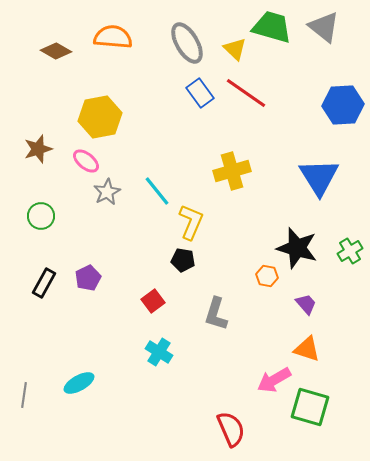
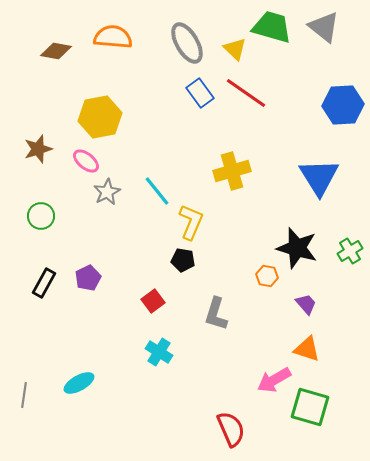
brown diamond: rotated 20 degrees counterclockwise
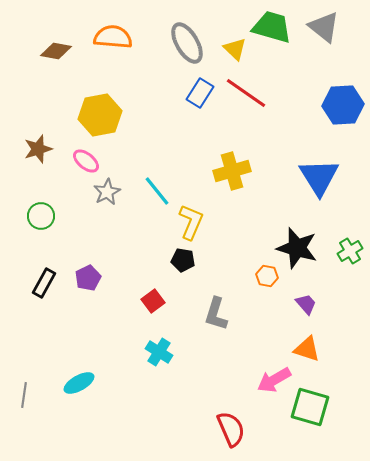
blue rectangle: rotated 68 degrees clockwise
yellow hexagon: moved 2 px up
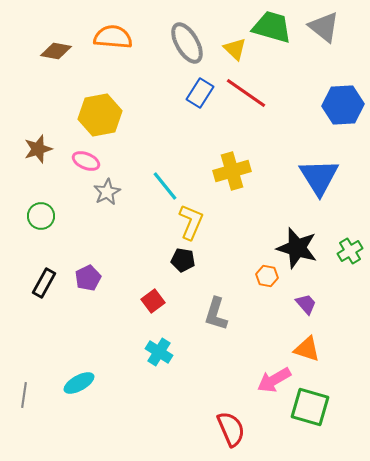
pink ellipse: rotated 16 degrees counterclockwise
cyan line: moved 8 px right, 5 px up
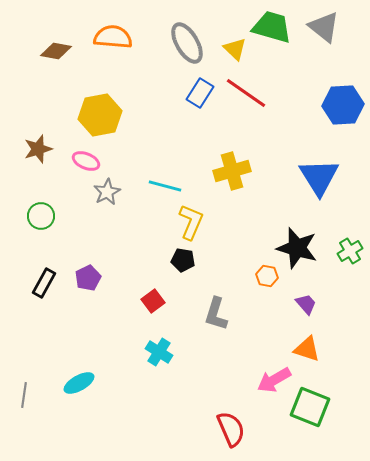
cyan line: rotated 36 degrees counterclockwise
green square: rotated 6 degrees clockwise
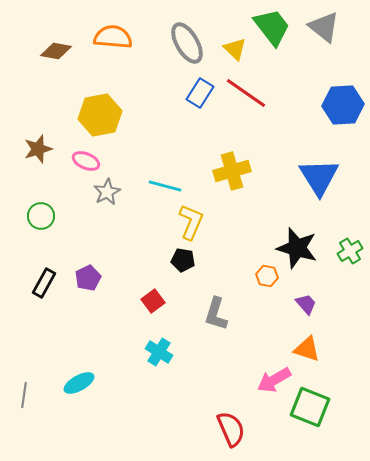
green trapezoid: rotated 36 degrees clockwise
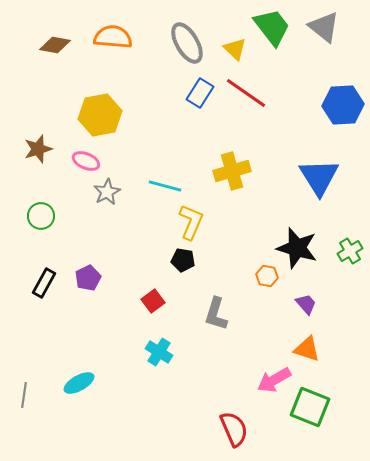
brown diamond: moved 1 px left, 6 px up
red semicircle: moved 3 px right
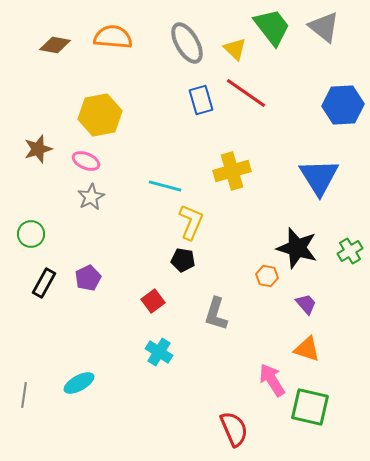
blue rectangle: moved 1 px right, 7 px down; rotated 48 degrees counterclockwise
gray star: moved 16 px left, 5 px down
green circle: moved 10 px left, 18 px down
pink arrow: moved 2 px left; rotated 88 degrees clockwise
green square: rotated 9 degrees counterclockwise
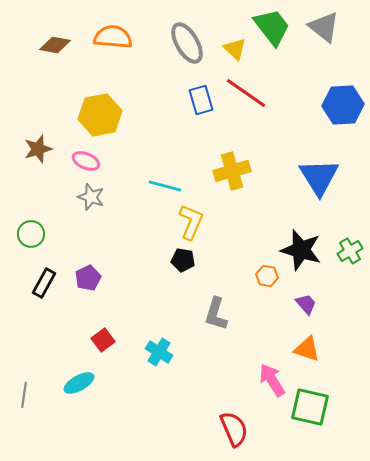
gray star: rotated 24 degrees counterclockwise
black star: moved 4 px right, 2 px down
red square: moved 50 px left, 39 px down
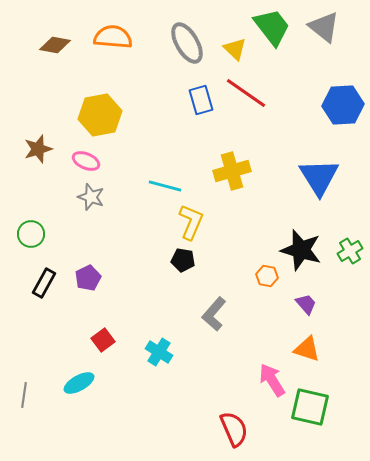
gray L-shape: moved 2 px left; rotated 24 degrees clockwise
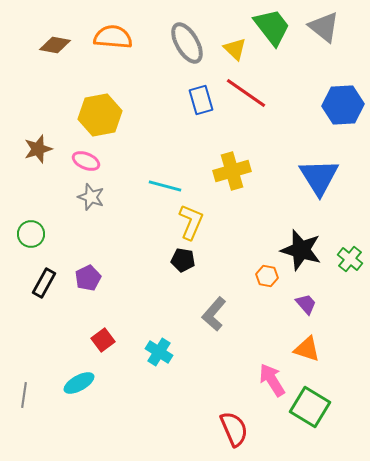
green cross: moved 8 px down; rotated 20 degrees counterclockwise
green square: rotated 18 degrees clockwise
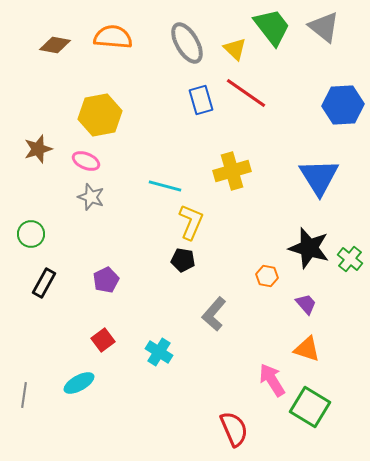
black star: moved 8 px right, 2 px up
purple pentagon: moved 18 px right, 2 px down
